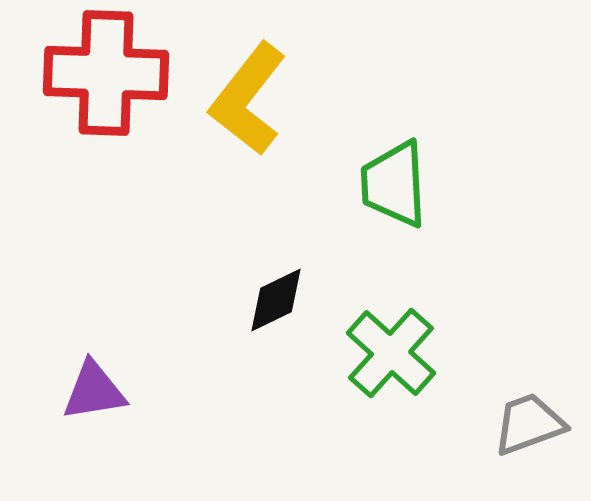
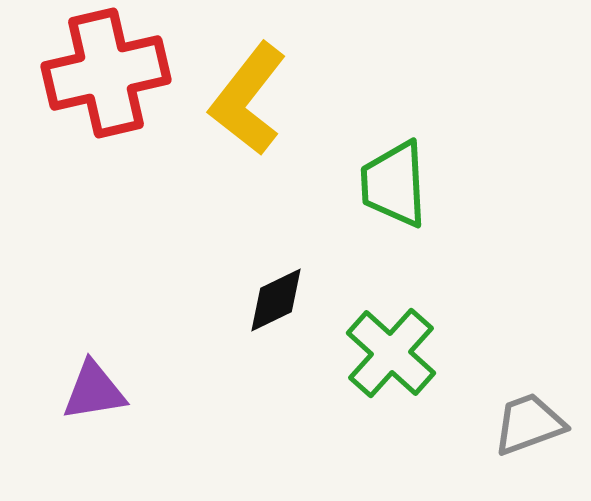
red cross: rotated 15 degrees counterclockwise
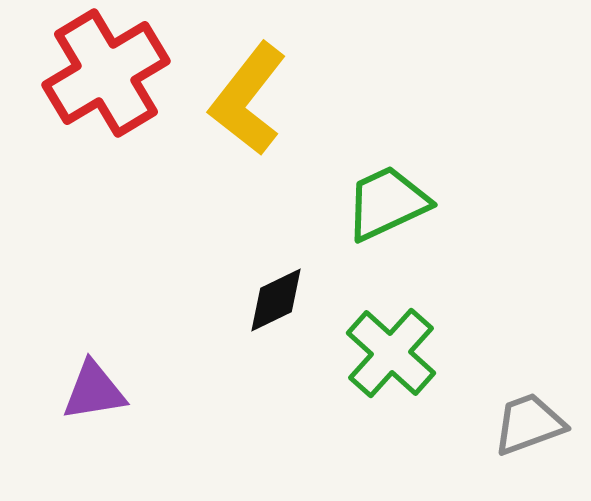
red cross: rotated 18 degrees counterclockwise
green trapezoid: moved 7 px left, 19 px down; rotated 68 degrees clockwise
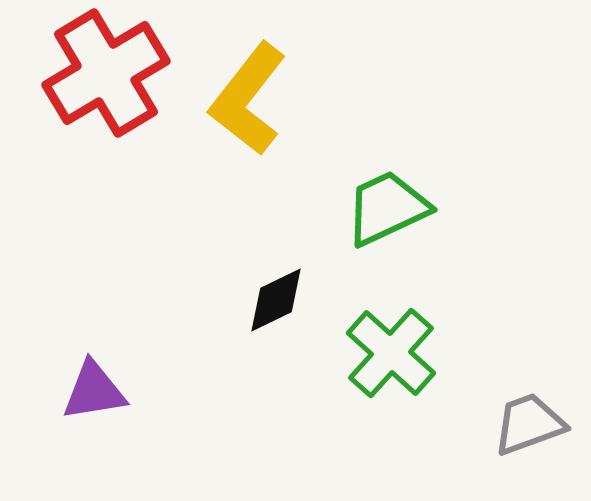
green trapezoid: moved 5 px down
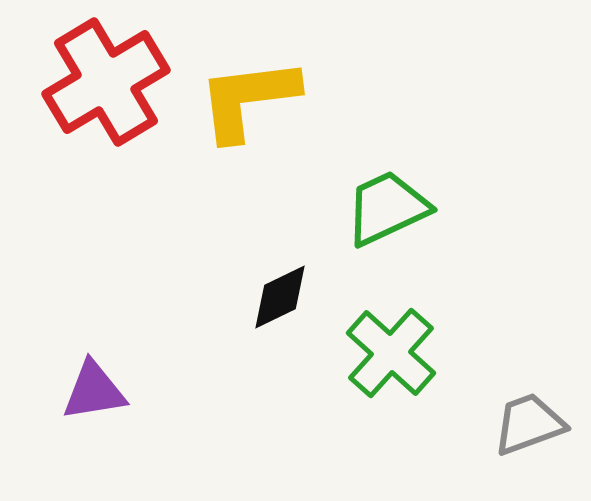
red cross: moved 9 px down
yellow L-shape: rotated 45 degrees clockwise
black diamond: moved 4 px right, 3 px up
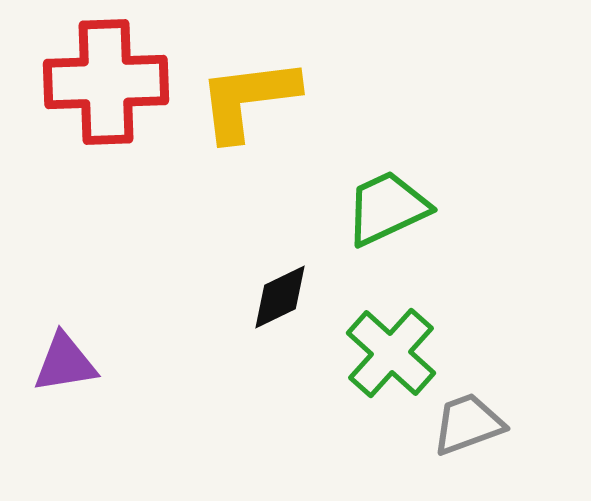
red cross: rotated 29 degrees clockwise
purple triangle: moved 29 px left, 28 px up
gray trapezoid: moved 61 px left
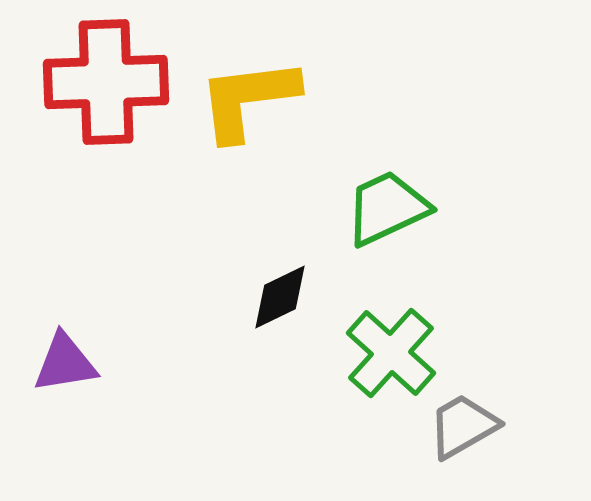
gray trapezoid: moved 5 px left, 2 px down; rotated 10 degrees counterclockwise
